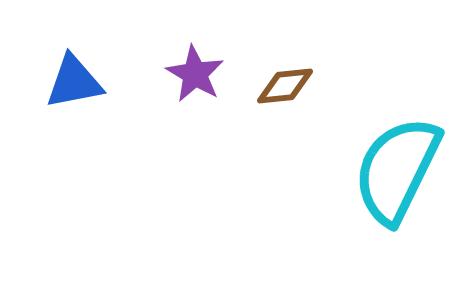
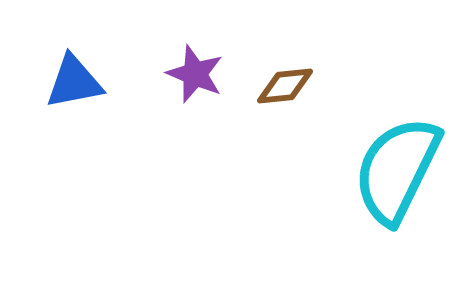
purple star: rotated 8 degrees counterclockwise
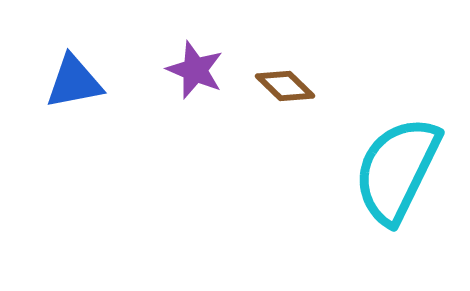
purple star: moved 4 px up
brown diamond: rotated 50 degrees clockwise
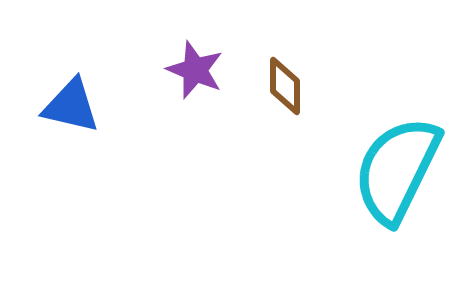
blue triangle: moved 3 px left, 24 px down; rotated 24 degrees clockwise
brown diamond: rotated 46 degrees clockwise
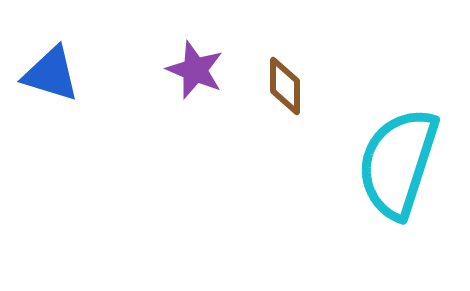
blue triangle: moved 20 px left, 32 px up; rotated 4 degrees clockwise
cyan semicircle: moved 1 px right, 7 px up; rotated 8 degrees counterclockwise
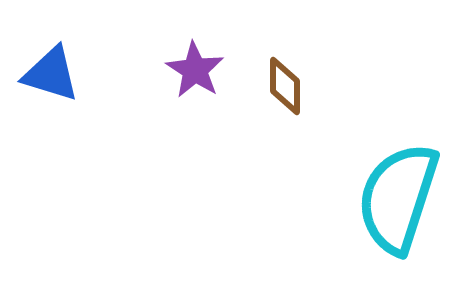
purple star: rotated 10 degrees clockwise
cyan semicircle: moved 35 px down
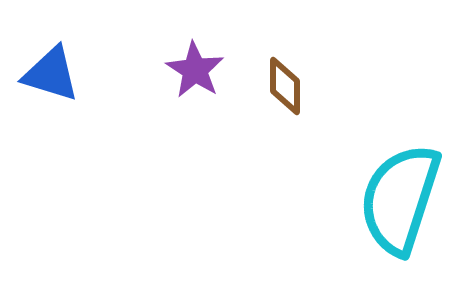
cyan semicircle: moved 2 px right, 1 px down
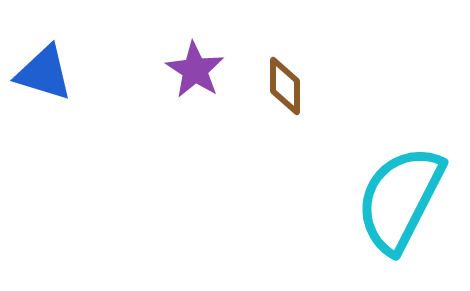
blue triangle: moved 7 px left, 1 px up
cyan semicircle: rotated 9 degrees clockwise
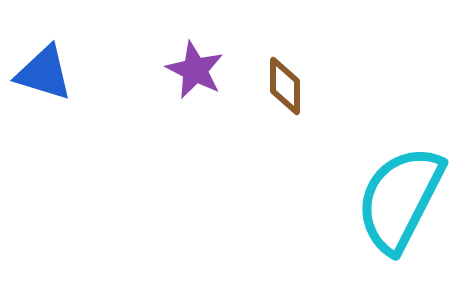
purple star: rotated 6 degrees counterclockwise
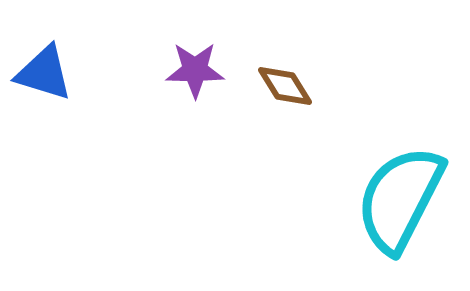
purple star: rotated 26 degrees counterclockwise
brown diamond: rotated 32 degrees counterclockwise
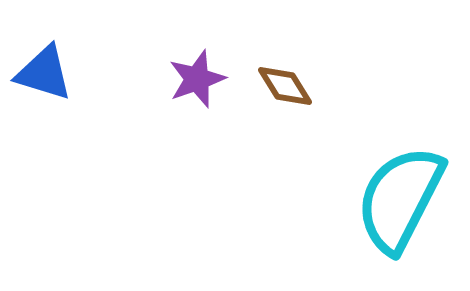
purple star: moved 2 px right, 9 px down; rotated 20 degrees counterclockwise
